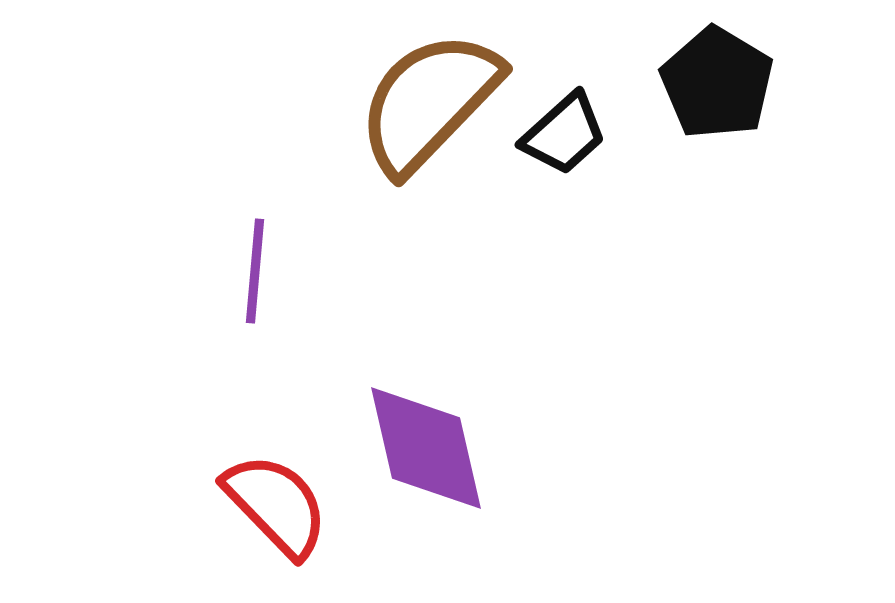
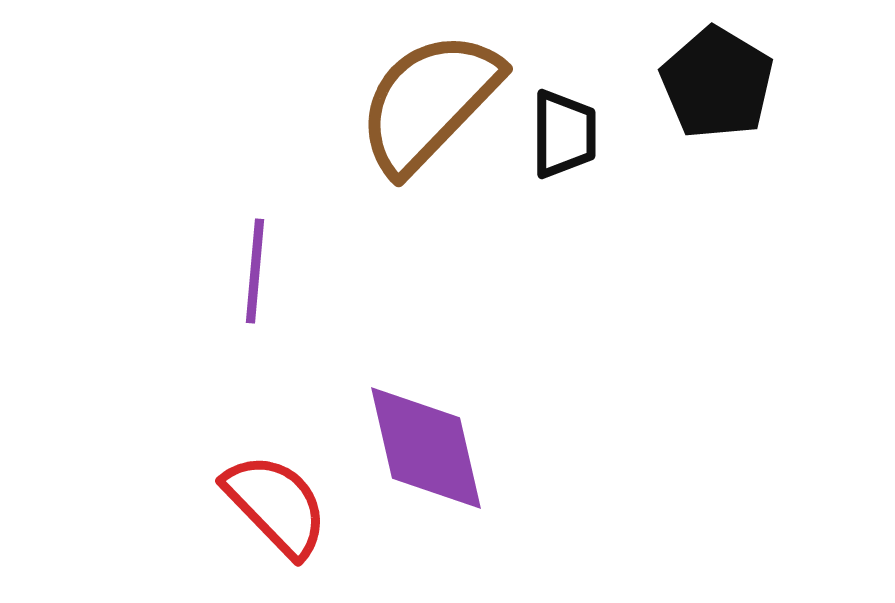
black trapezoid: rotated 48 degrees counterclockwise
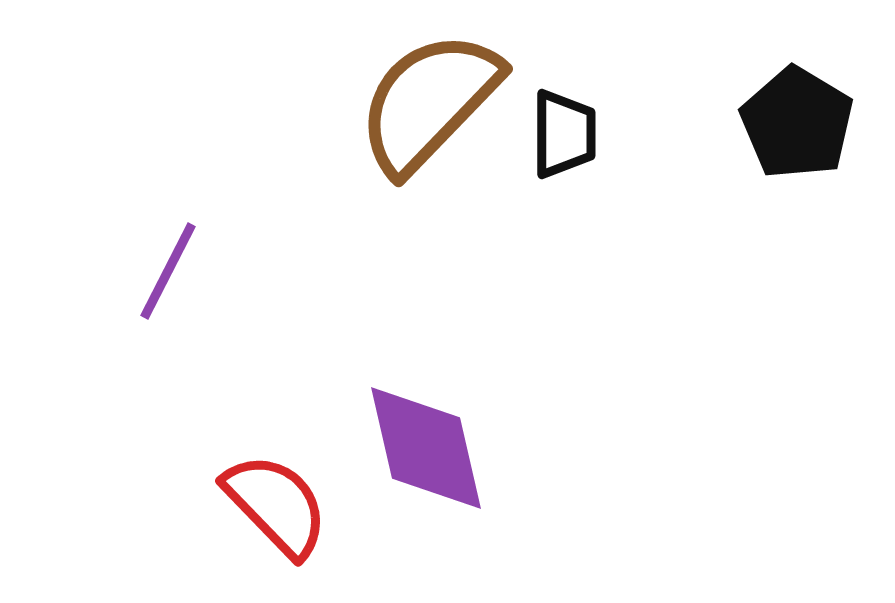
black pentagon: moved 80 px right, 40 px down
purple line: moved 87 px left; rotated 22 degrees clockwise
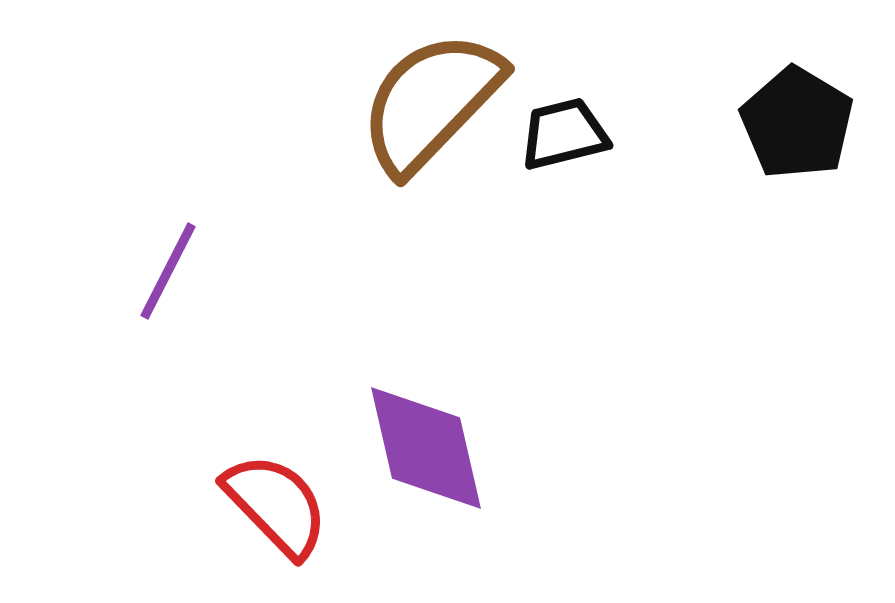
brown semicircle: moved 2 px right
black trapezoid: rotated 104 degrees counterclockwise
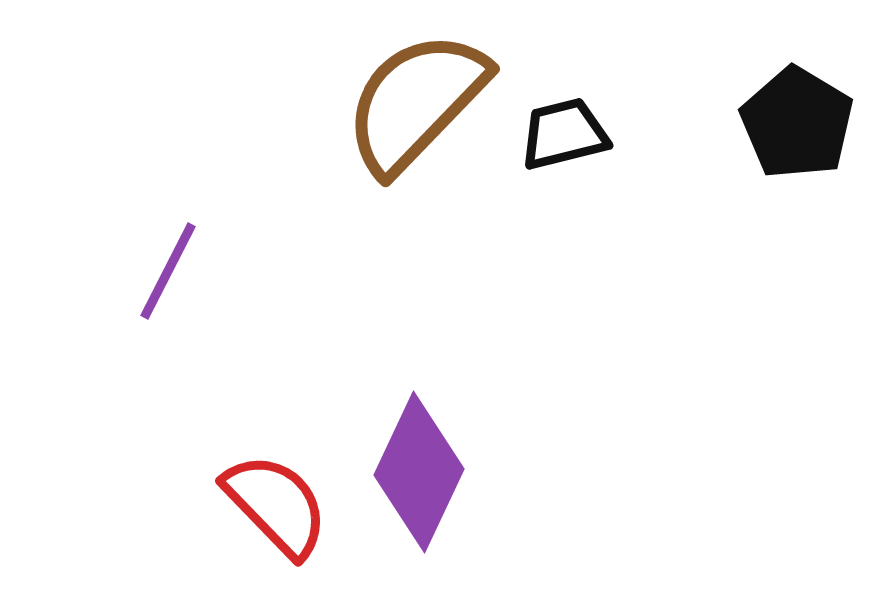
brown semicircle: moved 15 px left
purple diamond: moved 7 px left, 24 px down; rotated 38 degrees clockwise
